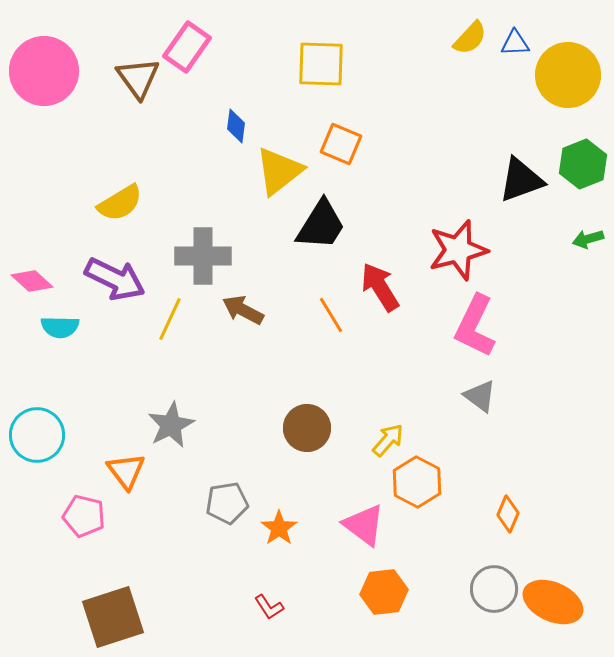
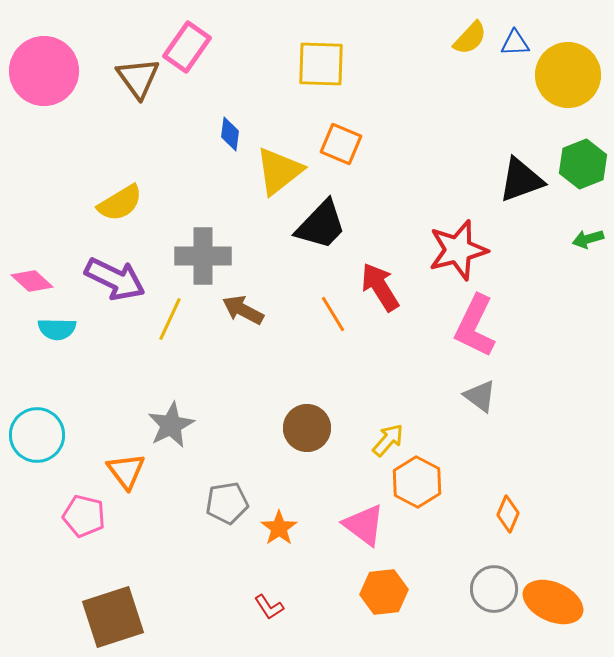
blue diamond at (236, 126): moved 6 px left, 8 px down
black trapezoid at (321, 225): rotated 12 degrees clockwise
orange line at (331, 315): moved 2 px right, 1 px up
cyan semicircle at (60, 327): moved 3 px left, 2 px down
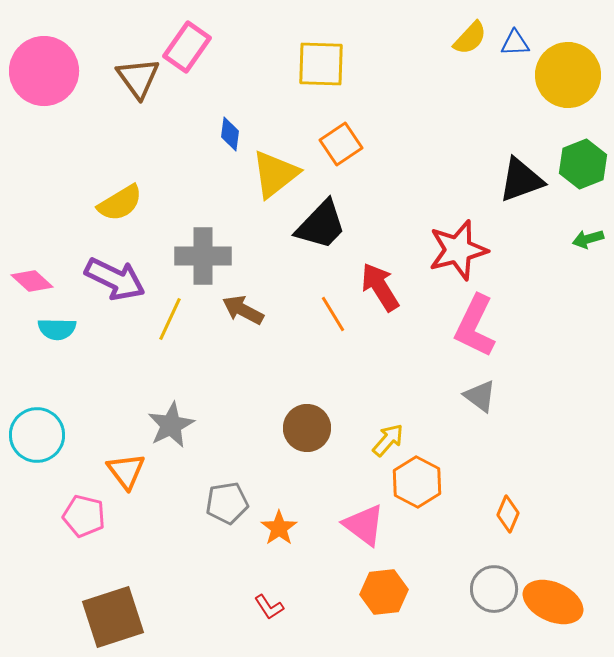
orange square at (341, 144): rotated 33 degrees clockwise
yellow triangle at (279, 171): moved 4 px left, 3 px down
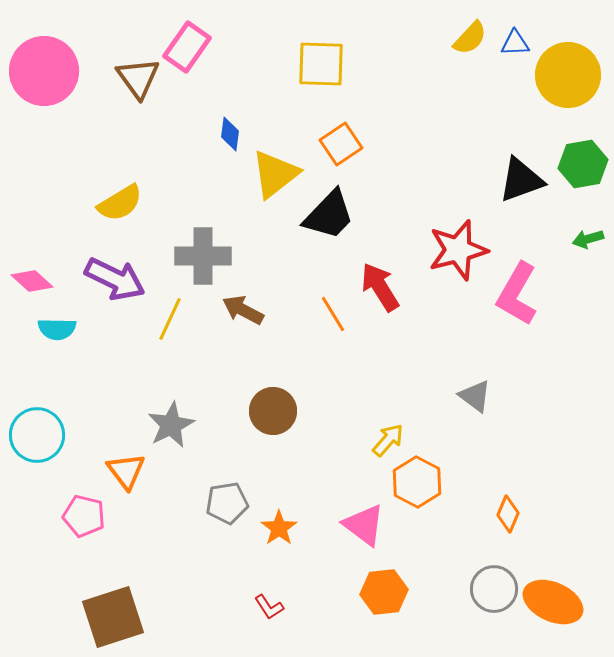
green hexagon at (583, 164): rotated 12 degrees clockwise
black trapezoid at (321, 225): moved 8 px right, 10 px up
pink L-shape at (475, 326): moved 42 px right, 32 px up; rotated 4 degrees clockwise
gray triangle at (480, 396): moved 5 px left
brown circle at (307, 428): moved 34 px left, 17 px up
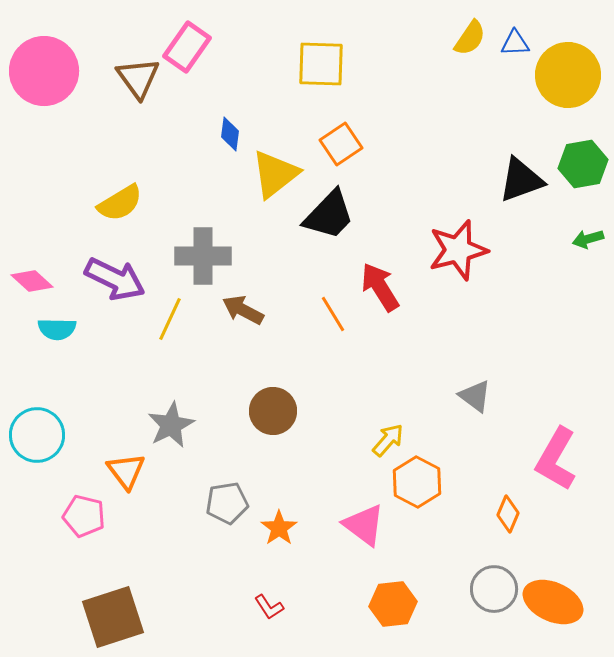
yellow semicircle at (470, 38): rotated 9 degrees counterclockwise
pink L-shape at (517, 294): moved 39 px right, 165 px down
orange hexagon at (384, 592): moved 9 px right, 12 px down
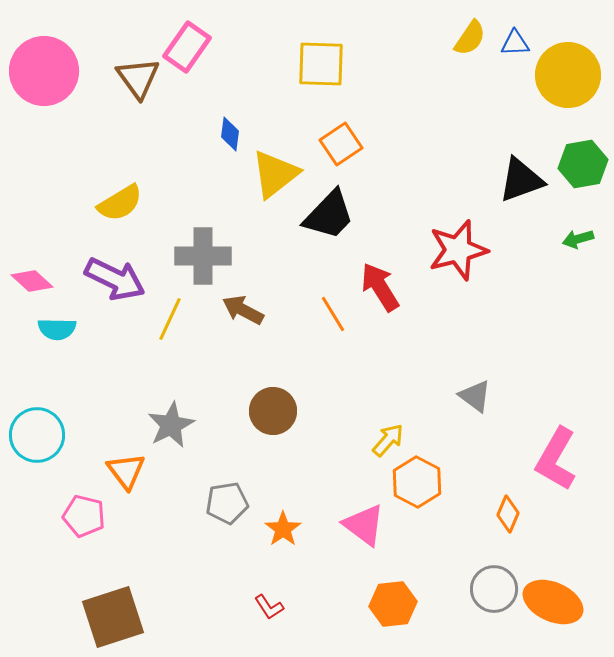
green arrow at (588, 239): moved 10 px left
orange star at (279, 528): moved 4 px right, 1 px down
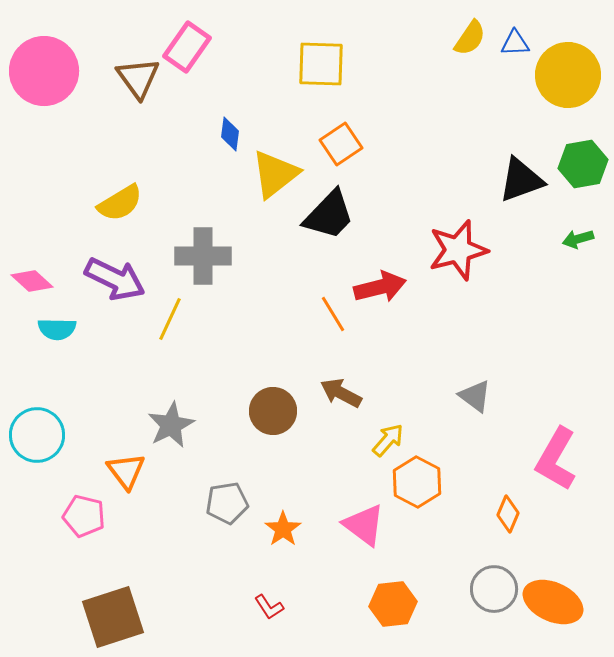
red arrow at (380, 287): rotated 108 degrees clockwise
brown arrow at (243, 310): moved 98 px right, 83 px down
